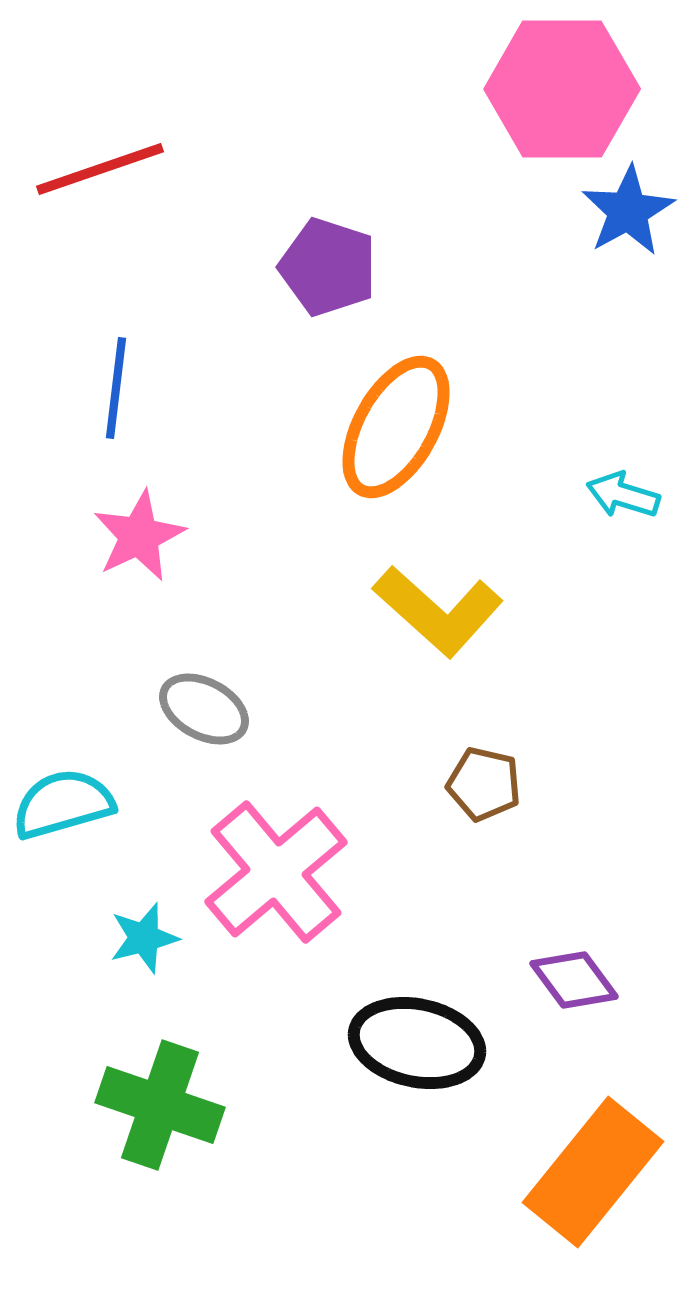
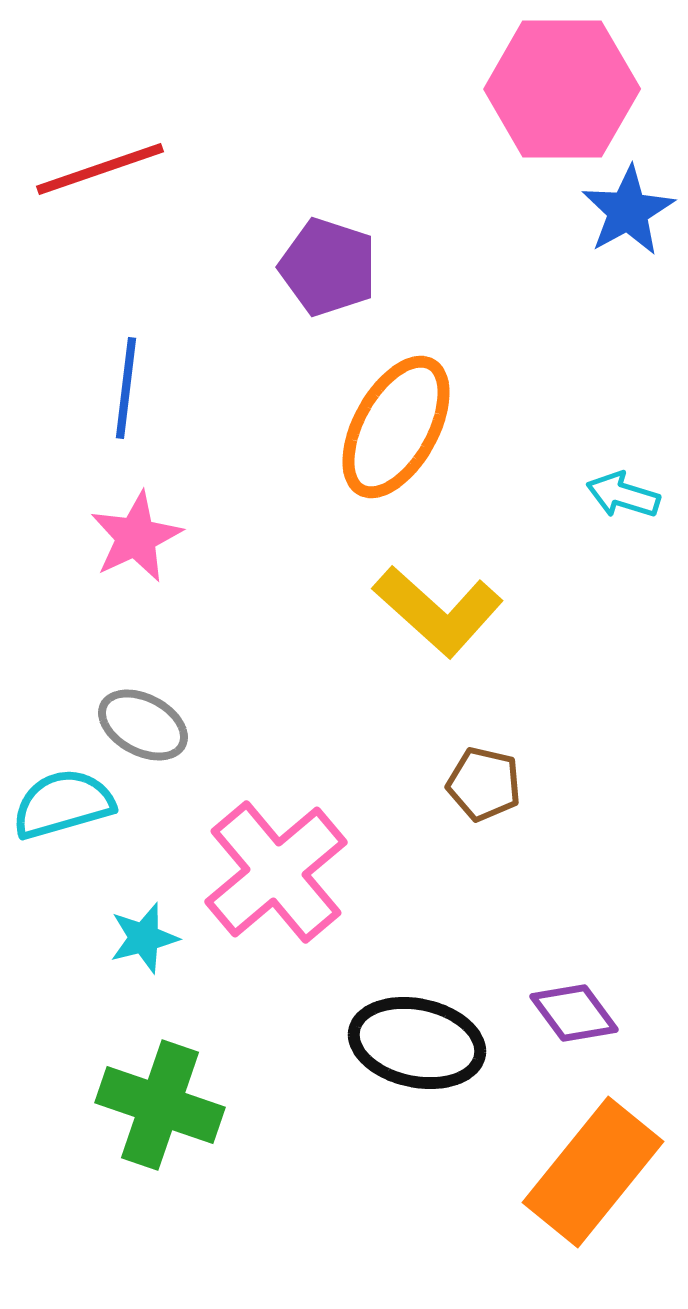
blue line: moved 10 px right
pink star: moved 3 px left, 1 px down
gray ellipse: moved 61 px left, 16 px down
purple diamond: moved 33 px down
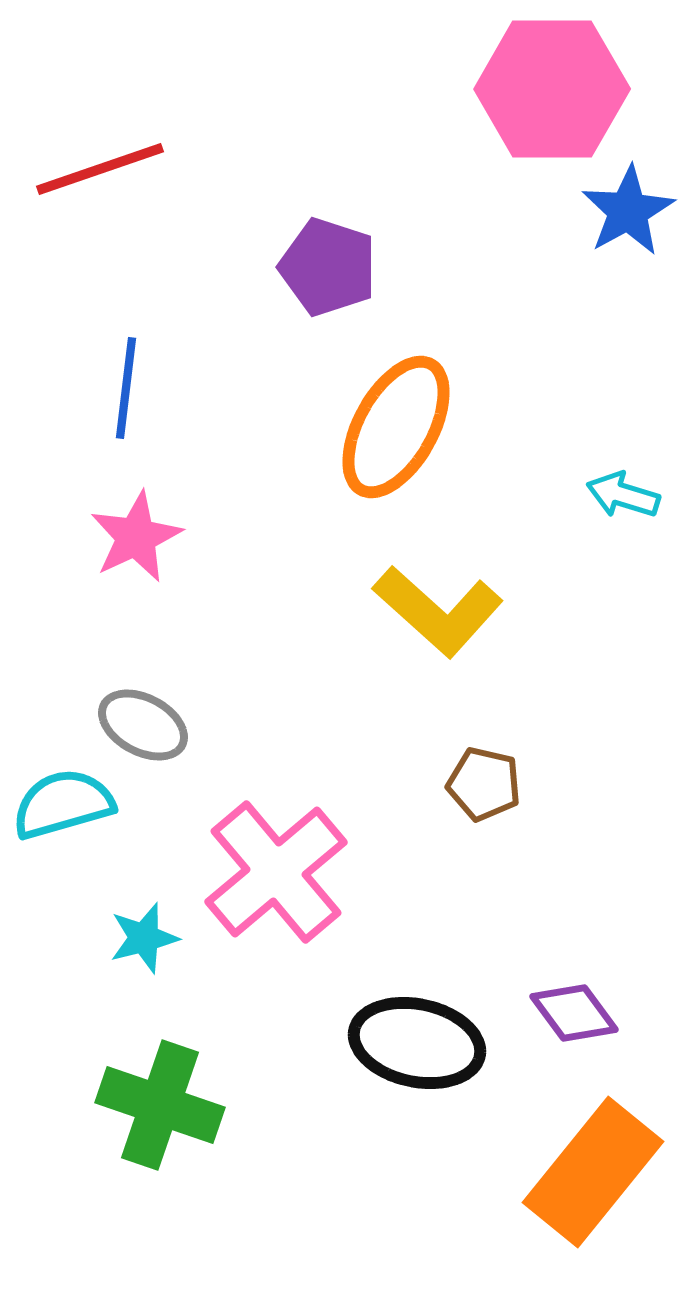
pink hexagon: moved 10 px left
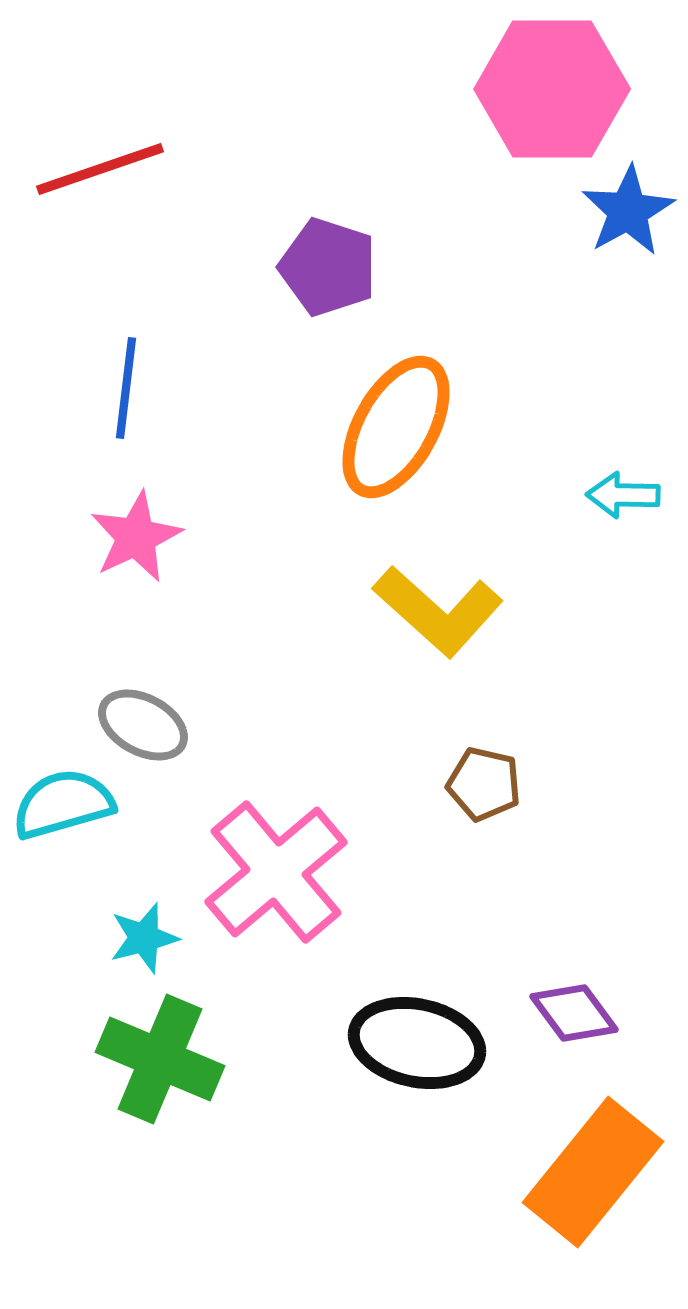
cyan arrow: rotated 16 degrees counterclockwise
green cross: moved 46 px up; rotated 4 degrees clockwise
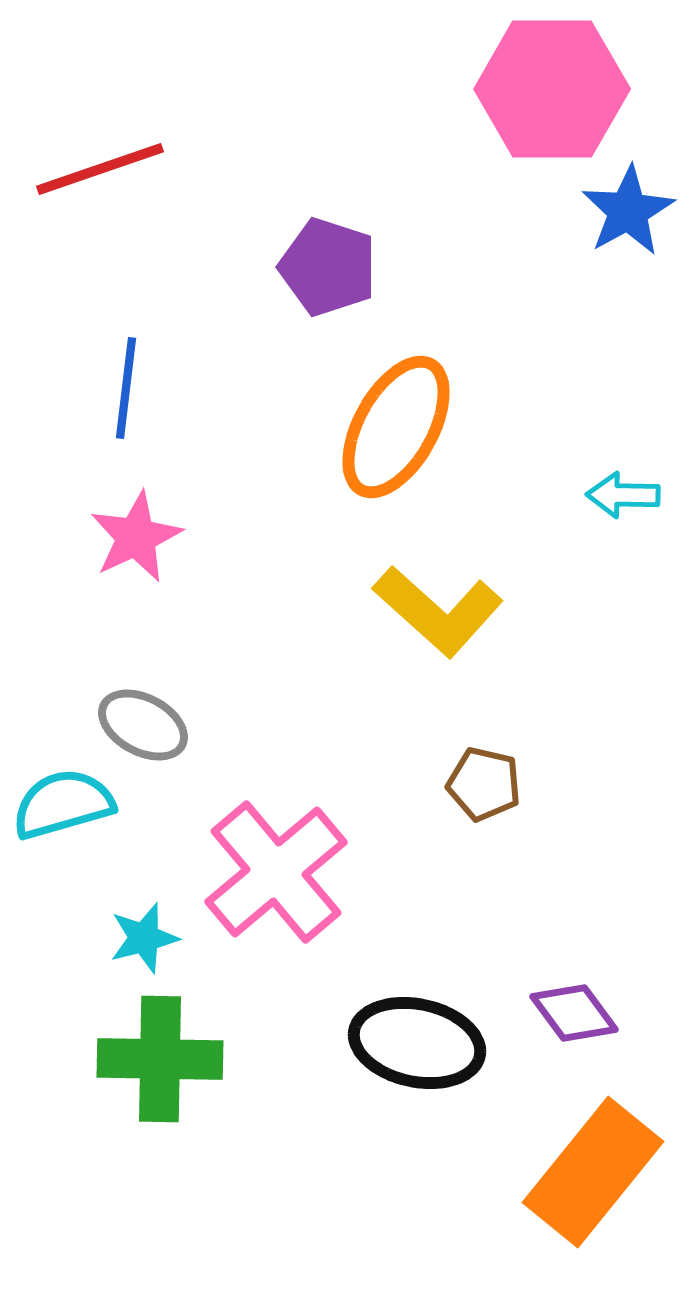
green cross: rotated 22 degrees counterclockwise
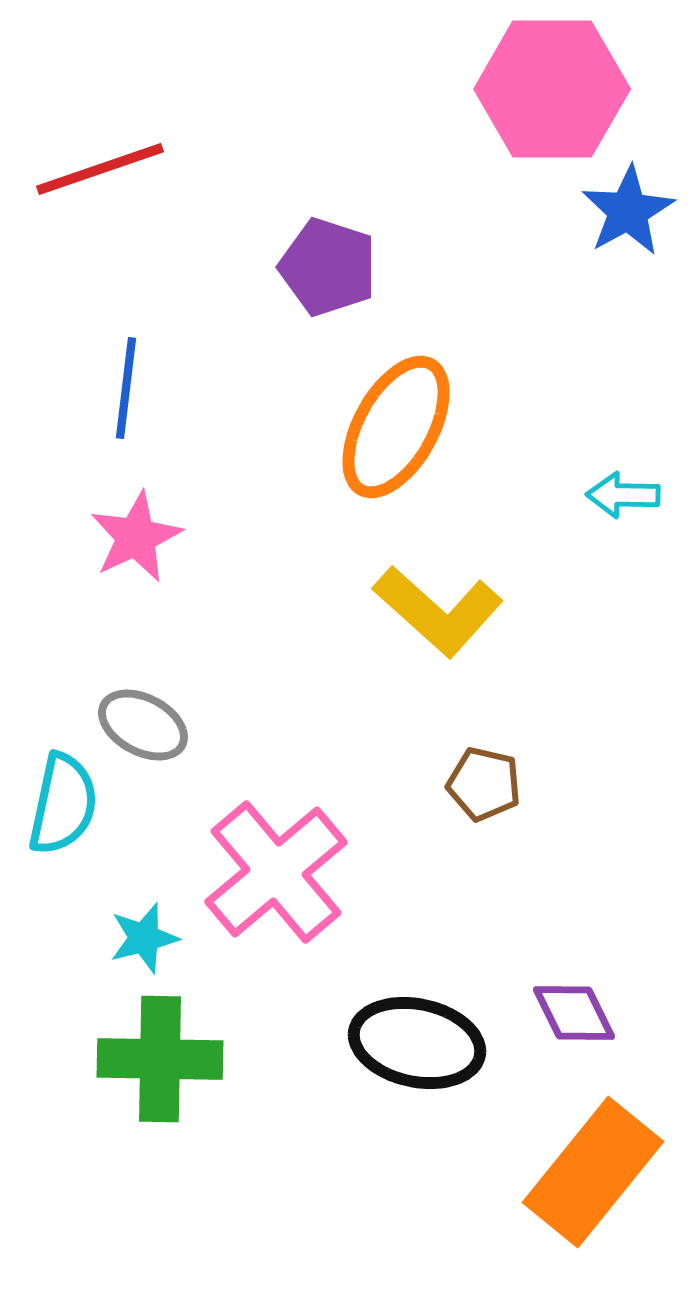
cyan semicircle: rotated 118 degrees clockwise
purple diamond: rotated 10 degrees clockwise
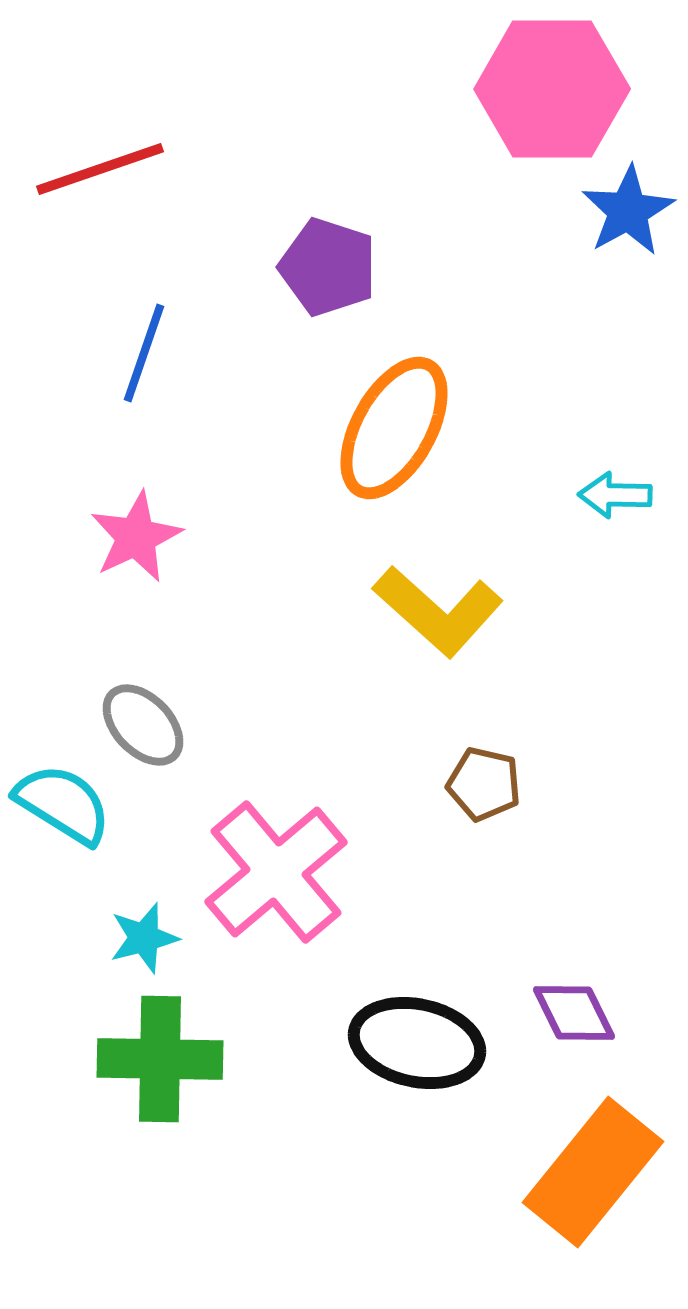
blue line: moved 18 px right, 35 px up; rotated 12 degrees clockwise
orange ellipse: moved 2 px left, 1 px down
cyan arrow: moved 8 px left
gray ellipse: rotated 18 degrees clockwise
cyan semicircle: rotated 70 degrees counterclockwise
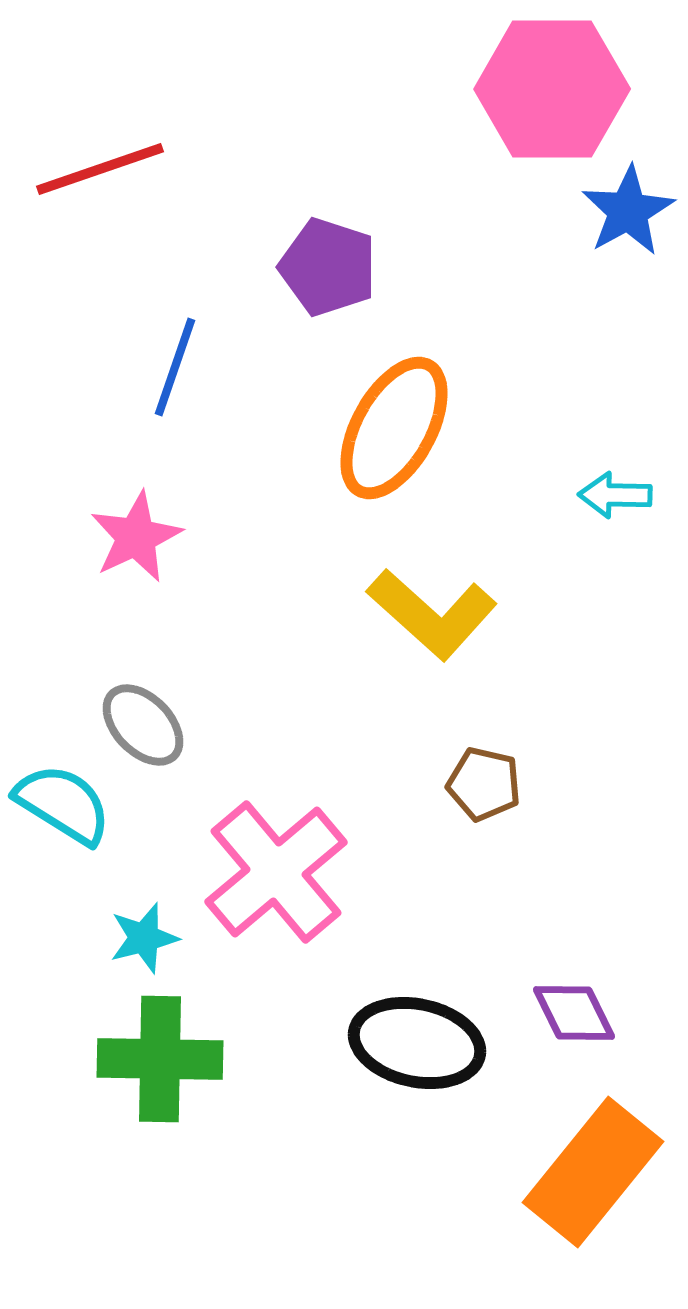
blue line: moved 31 px right, 14 px down
yellow L-shape: moved 6 px left, 3 px down
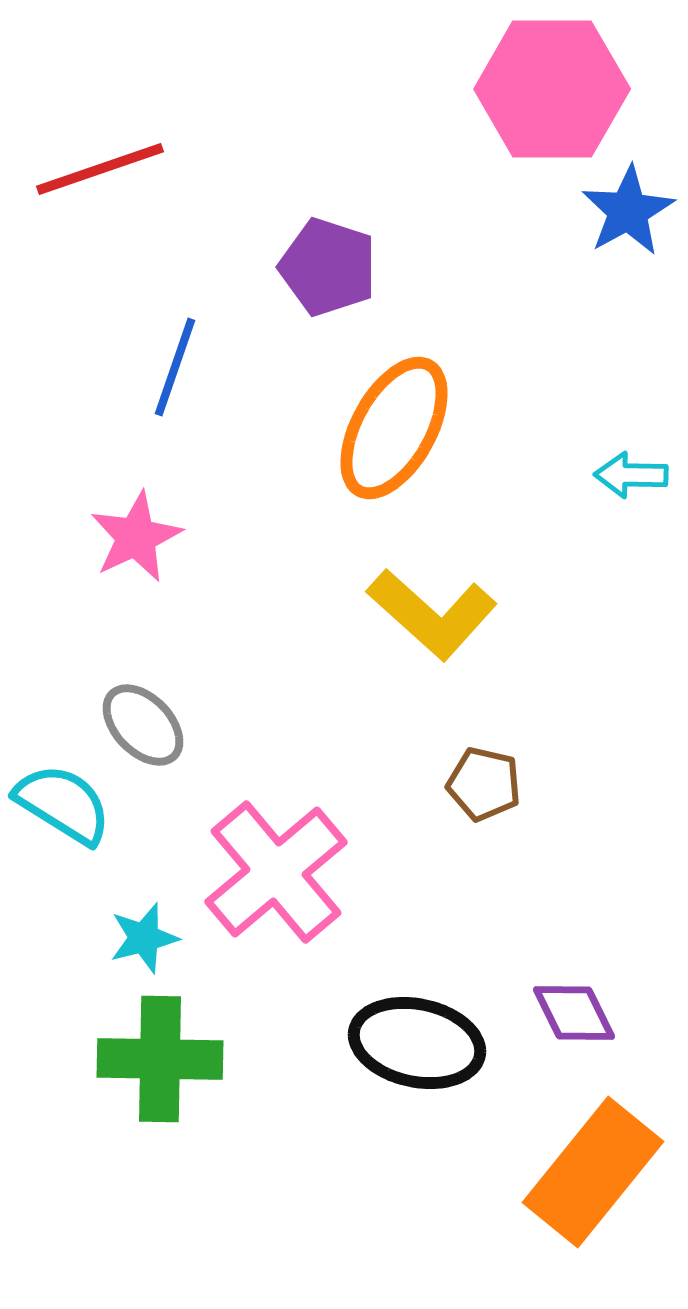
cyan arrow: moved 16 px right, 20 px up
